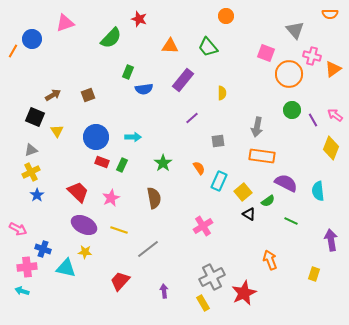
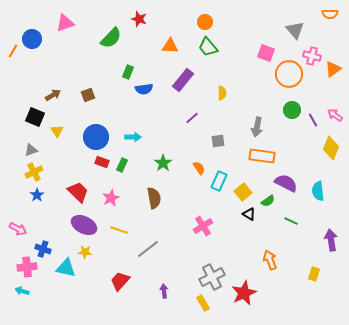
orange circle at (226, 16): moved 21 px left, 6 px down
yellow cross at (31, 172): moved 3 px right
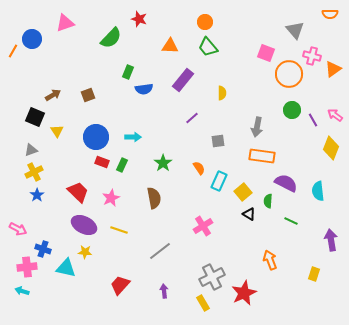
green semicircle at (268, 201): rotated 128 degrees clockwise
gray line at (148, 249): moved 12 px right, 2 px down
red trapezoid at (120, 281): moved 4 px down
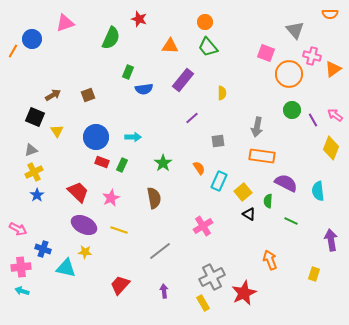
green semicircle at (111, 38): rotated 20 degrees counterclockwise
pink cross at (27, 267): moved 6 px left
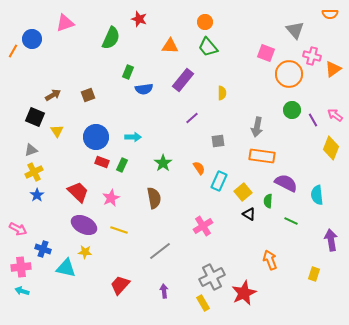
cyan semicircle at (318, 191): moved 1 px left, 4 px down
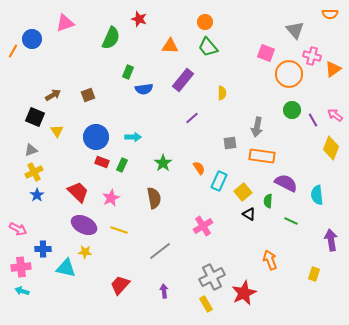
gray square at (218, 141): moved 12 px right, 2 px down
blue cross at (43, 249): rotated 21 degrees counterclockwise
yellow rectangle at (203, 303): moved 3 px right, 1 px down
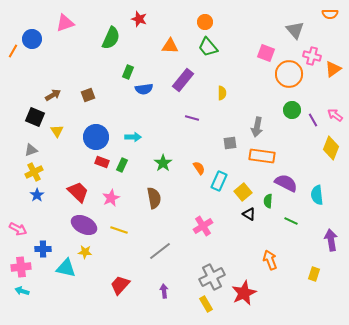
purple line at (192, 118): rotated 56 degrees clockwise
